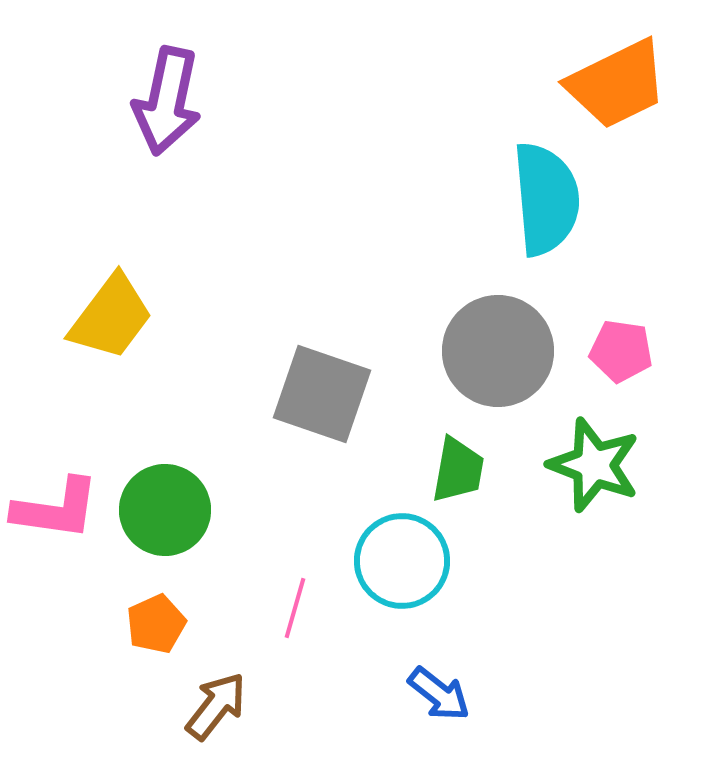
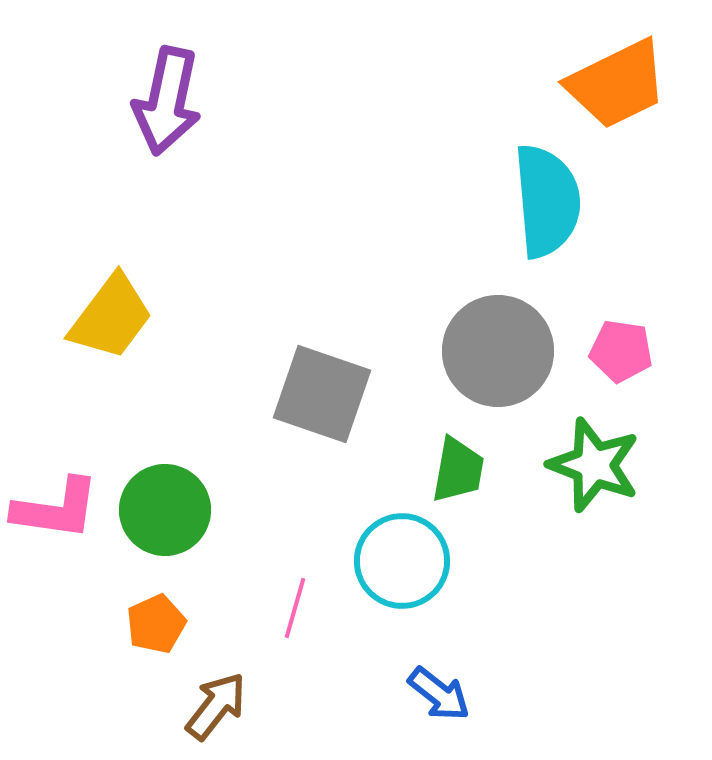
cyan semicircle: moved 1 px right, 2 px down
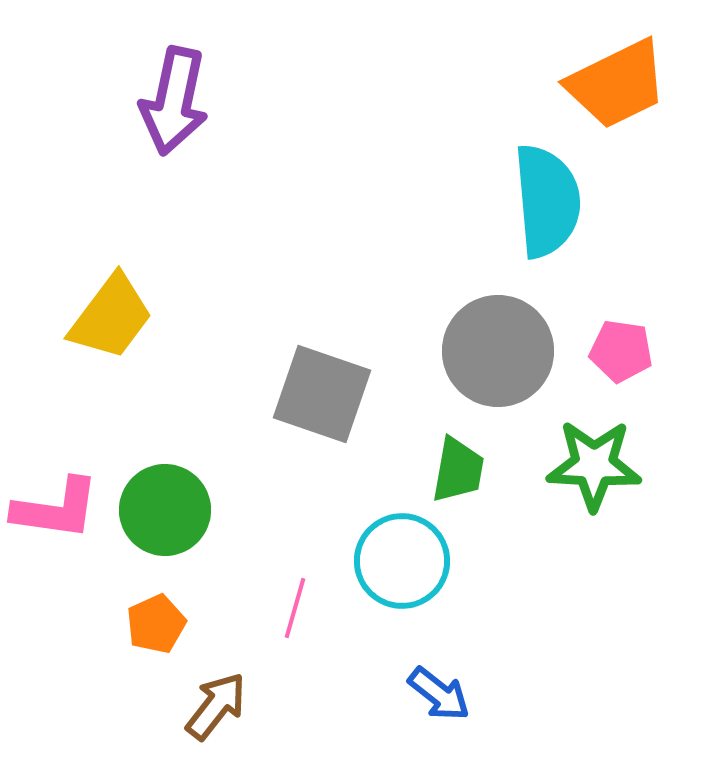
purple arrow: moved 7 px right
green star: rotated 18 degrees counterclockwise
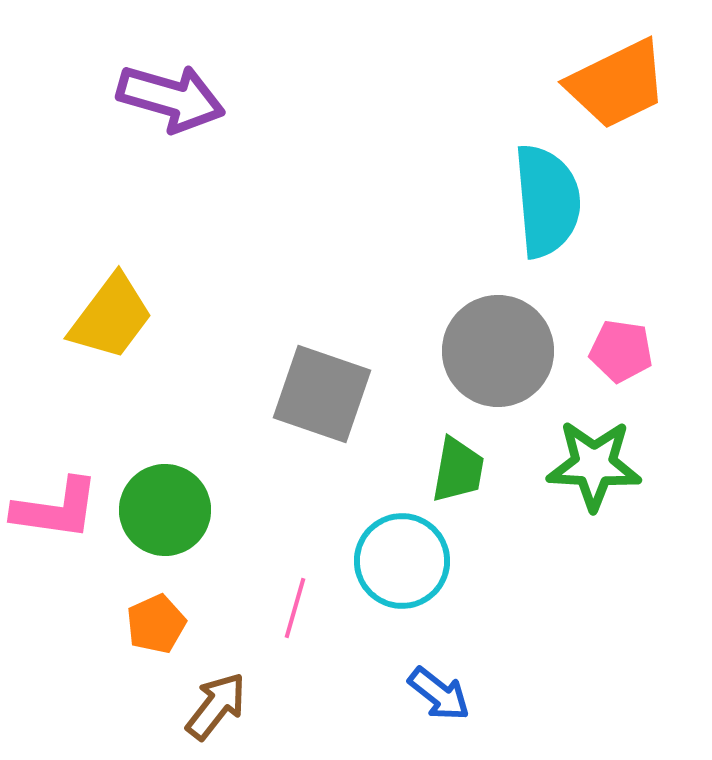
purple arrow: moved 3 px left, 3 px up; rotated 86 degrees counterclockwise
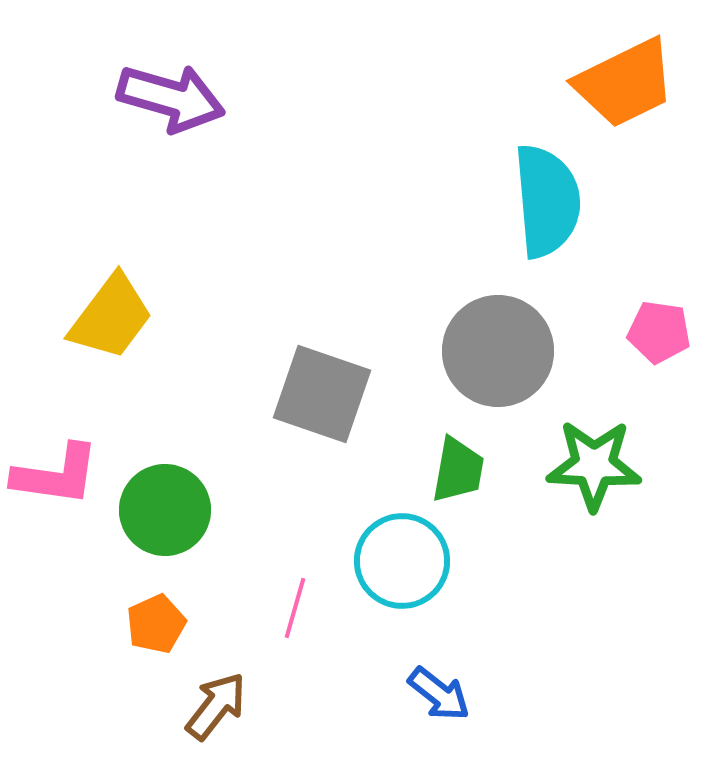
orange trapezoid: moved 8 px right, 1 px up
pink pentagon: moved 38 px right, 19 px up
pink L-shape: moved 34 px up
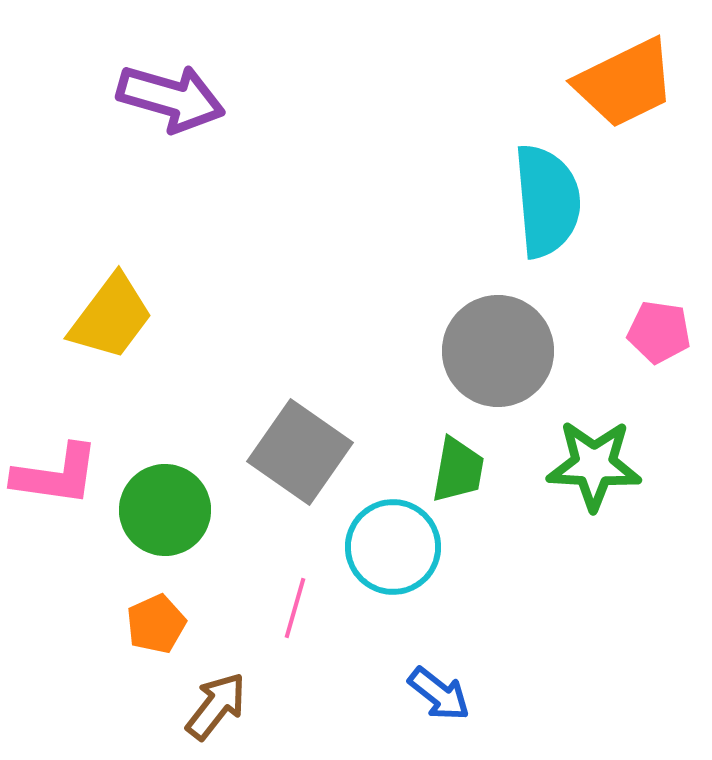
gray square: moved 22 px left, 58 px down; rotated 16 degrees clockwise
cyan circle: moved 9 px left, 14 px up
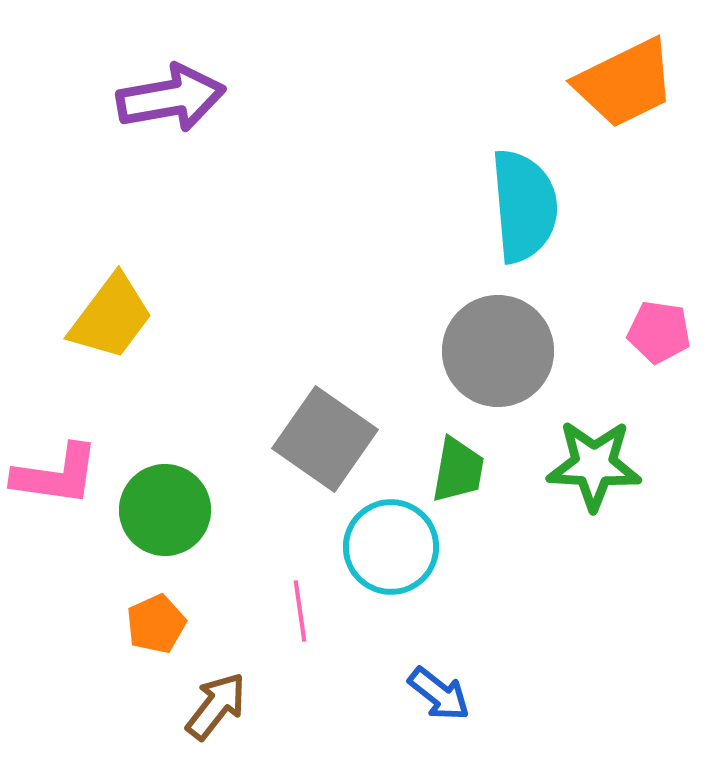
purple arrow: rotated 26 degrees counterclockwise
cyan semicircle: moved 23 px left, 5 px down
gray square: moved 25 px right, 13 px up
cyan circle: moved 2 px left
pink line: moved 5 px right, 3 px down; rotated 24 degrees counterclockwise
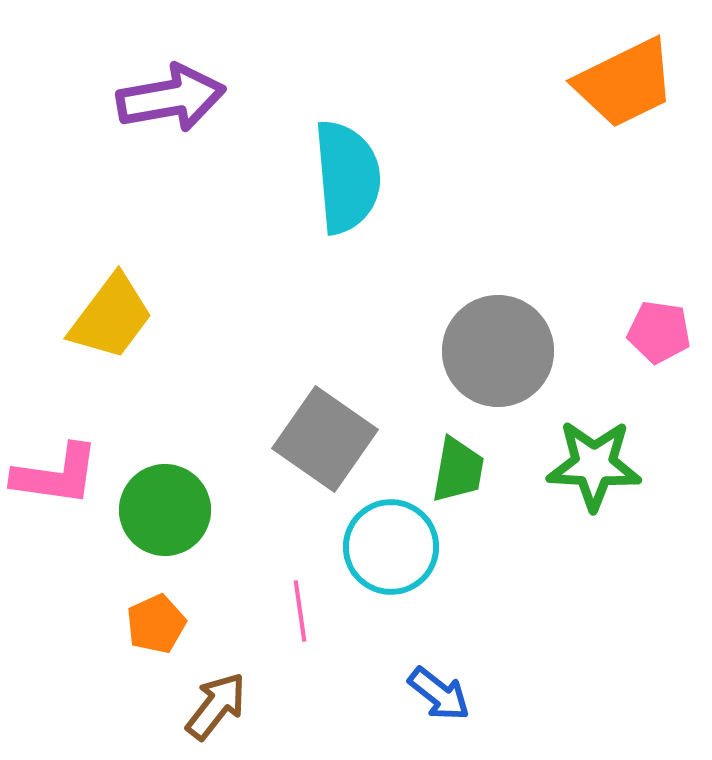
cyan semicircle: moved 177 px left, 29 px up
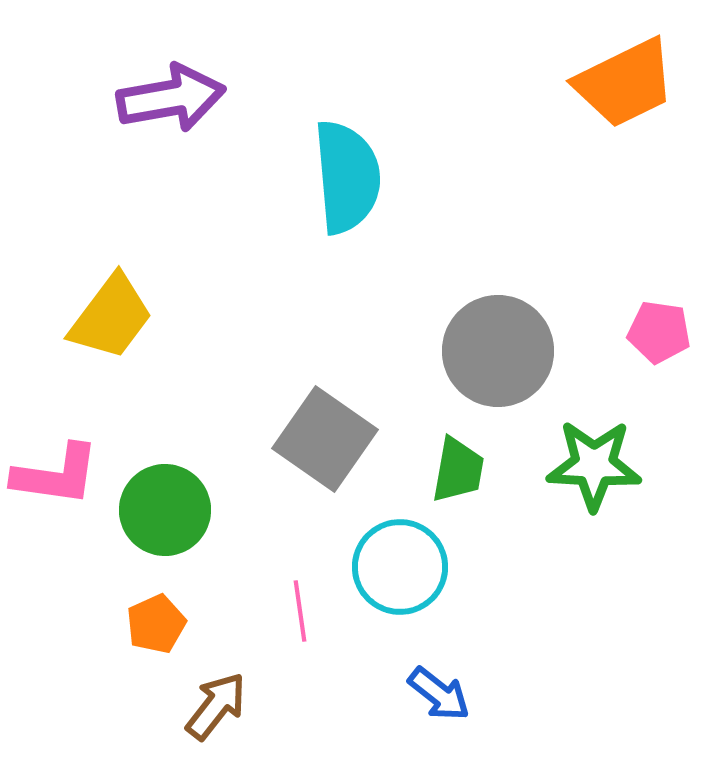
cyan circle: moved 9 px right, 20 px down
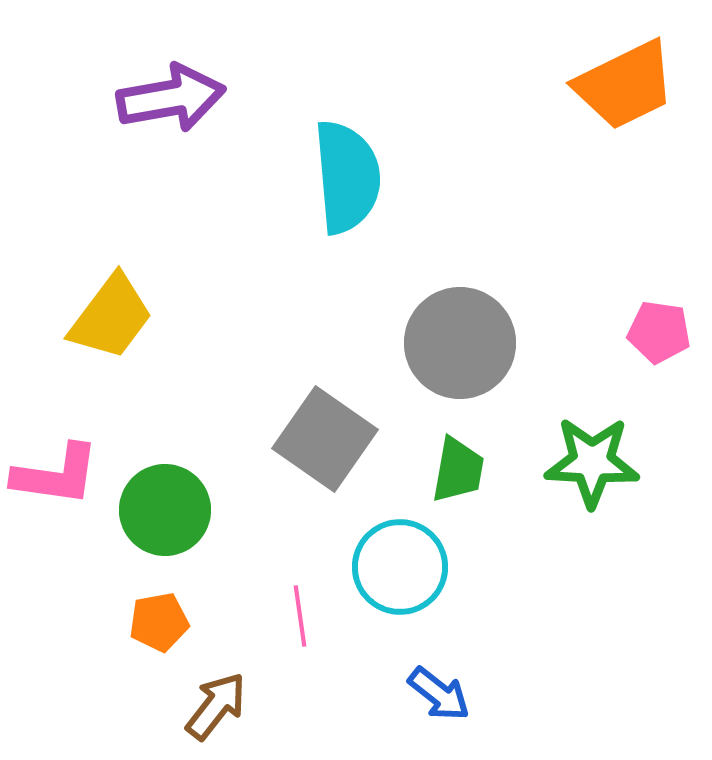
orange trapezoid: moved 2 px down
gray circle: moved 38 px left, 8 px up
green star: moved 2 px left, 3 px up
pink line: moved 5 px down
orange pentagon: moved 3 px right, 2 px up; rotated 14 degrees clockwise
